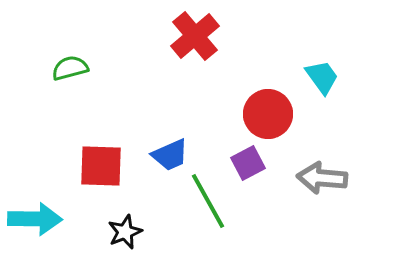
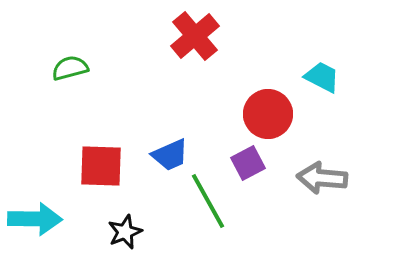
cyan trapezoid: rotated 27 degrees counterclockwise
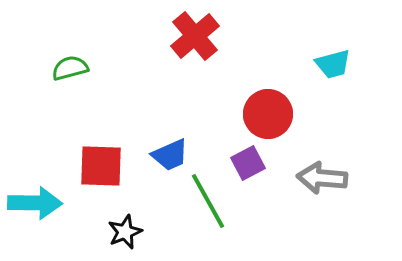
cyan trapezoid: moved 11 px right, 13 px up; rotated 138 degrees clockwise
cyan arrow: moved 16 px up
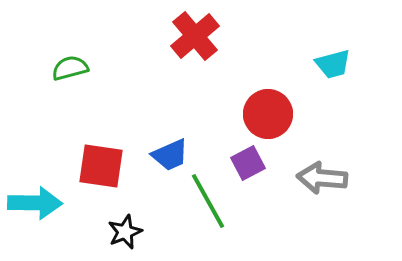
red square: rotated 6 degrees clockwise
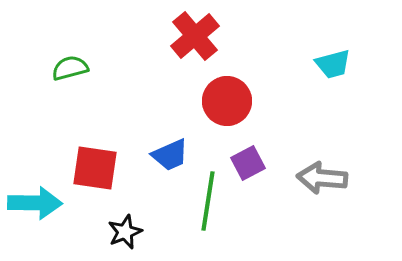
red circle: moved 41 px left, 13 px up
red square: moved 6 px left, 2 px down
green line: rotated 38 degrees clockwise
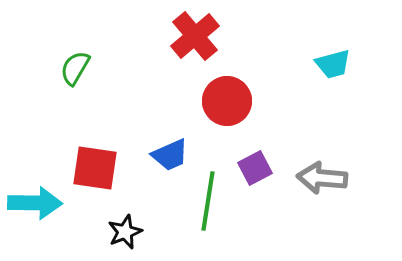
green semicircle: moved 5 px right; rotated 45 degrees counterclockwise
purple square: moved 7 px right, 5 px down
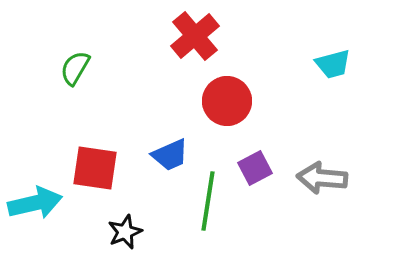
cyan arrow: rotated 14 degrees counterclockwise
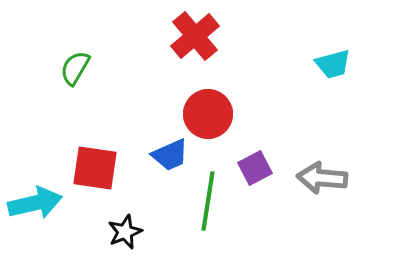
red circle: moved 19 px left, 13 px down
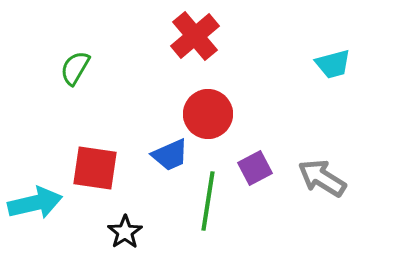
gray arrow: rotated 27 degrees clockwise
black star: rotated 12 degrees counterclockwise
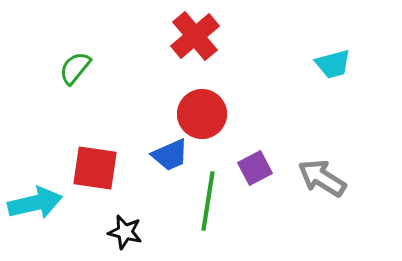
green semicircle: rotated 9 degrees clockwise
red circle: moved 6 px left
black star: rotated 24 degrees counterclockwise
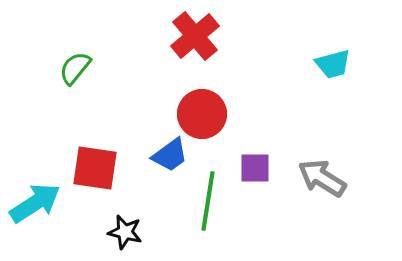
blue trapezoid: rotated 12 degrees counterclockwise
purple square: rotated 28 degrees clockwise
cyan arrow: rotated 20 degrees counterclockwise
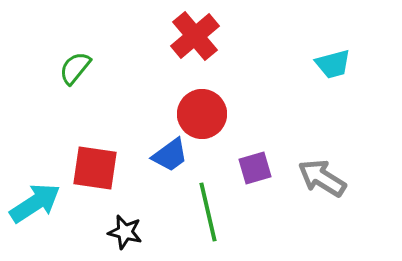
purple square: rotated 16 degrees counterclockwise
green line: moved 11 px down; rotated 22 degrees counterclockwise
